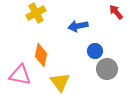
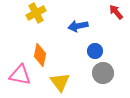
orange diamond: moved 1 px left
gray circle: moved 4 px left, 4 px down
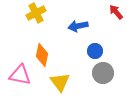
orange diamond: moved 2 px right
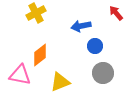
red arrow: moved 1 px down
blue arrow: moved 3 px right
blue circle: moved 5 px up
orange diamond: moved 2 px left; rotated 40 degrees clockwise
yellow triangle: rotated 45 degrees clockwise
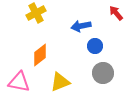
pink triangle: moved 1 px left, 7 px down
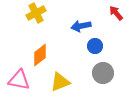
pink triangle: moved 2 px up
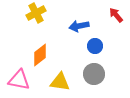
red arrow: moved 2 px down
blue arrow: moved 2 px left
gray circle: moved 9 px left, 1 px down
yellow triangle: rotated 30 degrees clockwise
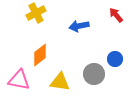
blue circle: moved 20 px right, 13 px down
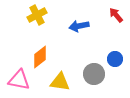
yellow cross: moved 1 px right, 2 px down
orange diamond: moved 2 px down
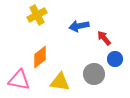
red arrow: moved 12 px left, 23 px down
